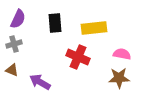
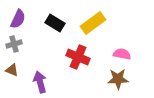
black rectangle: rotated 54 degrees counterclockwise
yellow rectangle: moved 1 px left, 5 px up; rotated 30 degrees counterclockwise
brown star: moved 1 px left, 1 px down
purple arrow: rotated 45 degrees clockwise
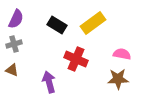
purple semicircle: moved 2 px left
black rectangle: moved 2 px right, 2 px down
red cross: moved 2 px left, 2 px down
purple arrow: moved 9 px right
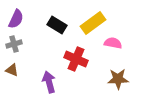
pink semicircle: moved 9 px left, 11 px up
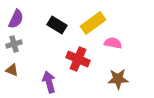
red cross: moved 2 px right
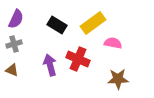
purple arrow: moved 1 px right, 17 px up
